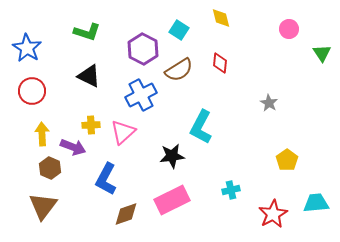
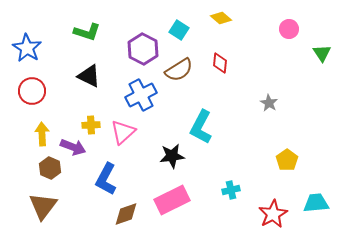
yellow diamond: rotated 35 degrees counterclockwise
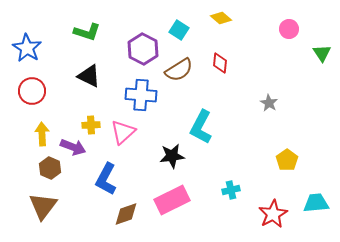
blue cross: rotated 32 degrees clockwise
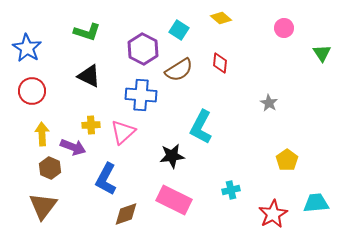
pink circle: moved 5 px left, 1 px up
pink rectangle: moved 2 px right; rotated 52 degrees clockwise
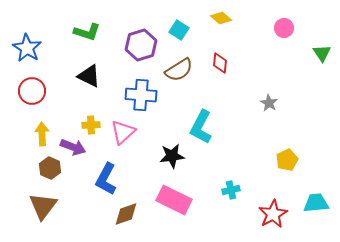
purple hexagon: moved 2 px left, 4 px up; rotated 16 degrees clockwise
yellow pentagon: rotated 10 degrees clockwise
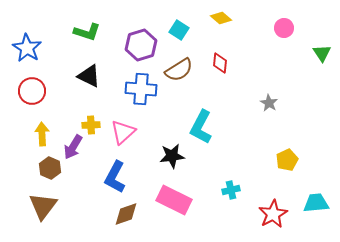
blue cross: moved 6 px up
purple arrow: rotated 100 degrees clockwise
blue L-shape: moved 9 px right, 2 px up
